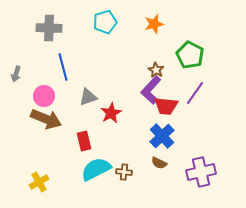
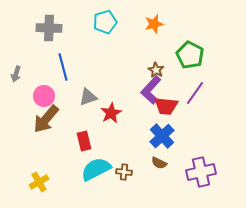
brown arrow: rotated 108 degrees clockwise
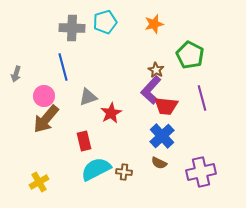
gray cross: moved 23 px right
purple line: moved 7 px right, 5 px down; rotated 50 degrees counterclockwise
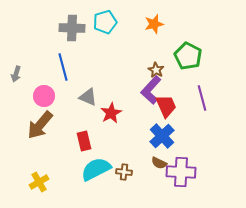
green pentagon: moved 2 px left, 1 px down
gray triangle: rotated 42 degrees clockwise
red trapezoid: rotated 120 degrees counterclockwise
brown arrow: moved 6 px left, 6 px down
purple cross: moved 20 px left; rotated 16 degrees clockwise
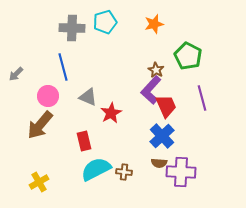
gray arrow: rotated 28 degrees clockwise
pink circle: moved 4 px right
brown semicircle: rotated 21 degrees counterclockwise
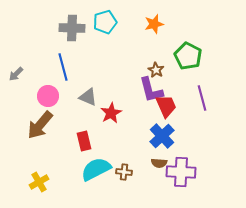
purple L-shape: rotated 56 degrees counterclockwise
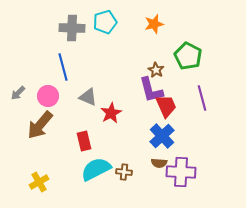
gray arrow: moved 2 px right, 19 px down
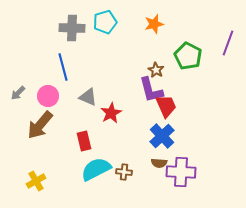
purple line: moved 26 px right, 55 px up; rotated 35 degrees clockwise
yellow cross: moved 3 px left, 1 px up
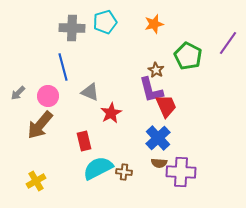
purple line: rotated 15 degrees clockwise
gray triangle: moved 2 px right, 5 px up
blue cross: moved 4 px left, 2 px down
cyan semicircle: moved 2 px right, 1 px up
